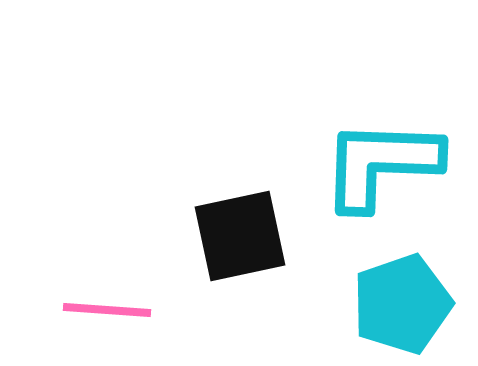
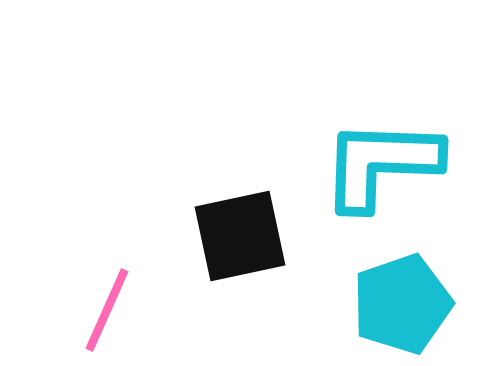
pink line: rotated 70 degrees counterclockwise
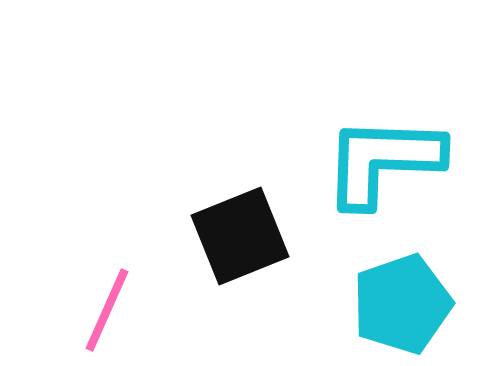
cyan L-shape: moved 2 px right, 3 px up
black square: rotated 10 degrees counterclockwise
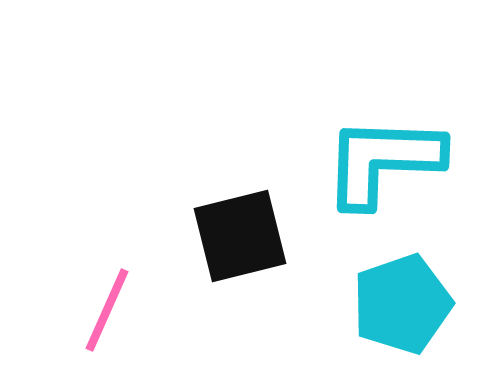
black square: rotated 8 degrees clockwise
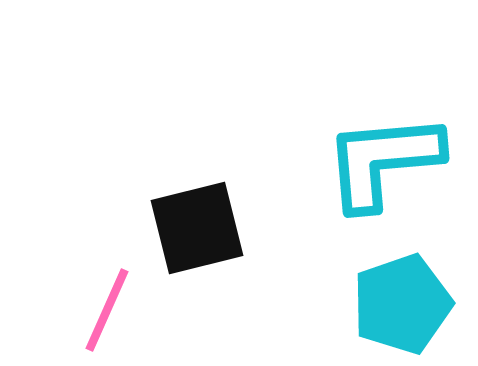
cyan L-shape: rotated 7 degrees counterclockwise
black square: moved 43 px left, 8 px up
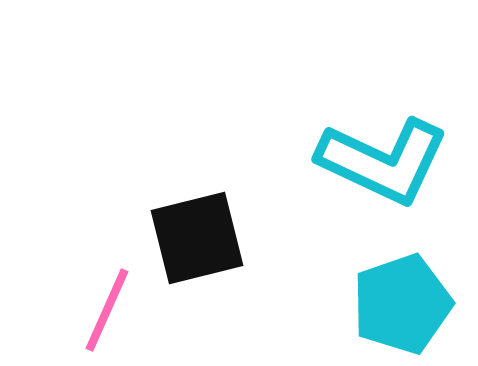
cyan L-shape: rotated 150 degrees counterclockwise
black square: moved 10 px down
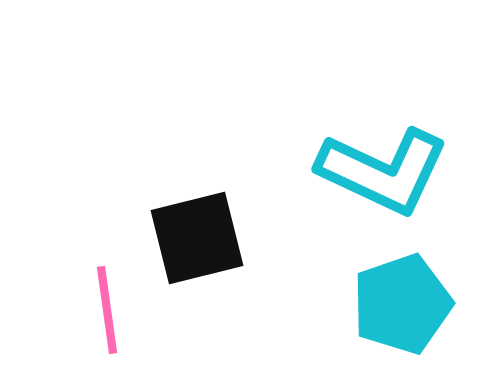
cyan L-shape: moved 10 px down
pink line: rotated 32 degrees counterclockwise
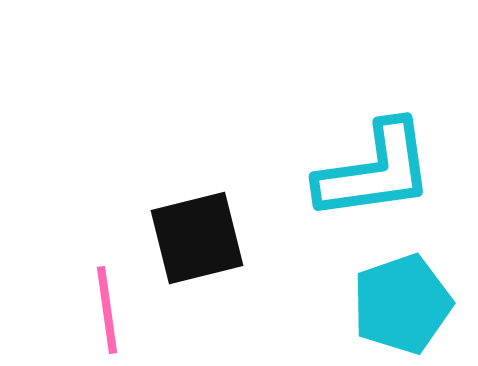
cyan L-shape: moved 8 px left; rotated 33 degrees counterclockwise
